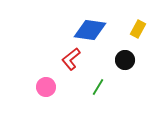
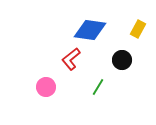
black circle: moved 3 px left
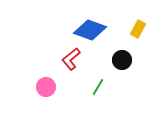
blue diamond: rotated 12 degrees clockwise
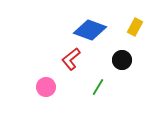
yellow rectangle: moved 3 px left, 2 px up
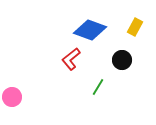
pink circle: moved 34 px left, 10 px down
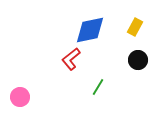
blue diamond: rotated 32 degrees counterclockwise
black circle: moved 16 px right
pink circle: moved 8 px right
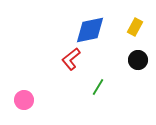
pink circle: moved 4 px right, 3 px down
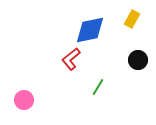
yellow rectangle: moved 3 px left, 8 px up
